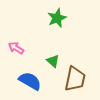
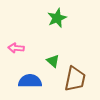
pink arrow: rotated 28 degrees counterclockwise
blue semicircle: rotated 30 degrees counterclockwise
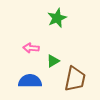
pink arrow: moved 15 px right
green triangle: rotated 48 degrees clockwise
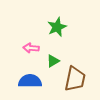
green star: moved 9 px down
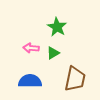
green star: rotated 18 degrees counterclockwise
green triangle: moved 8 px up
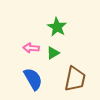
blue semicircle: moved 3 px right, 2 px up; rotated 60 degrees clockwise
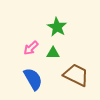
pink arrow: rotated 49 degrees counterclockwise
green triangle: rotated 32 degrees clockwise
brown trapezoid: moved 1 px right, 4 px up; rotated 76 degrees counterclockwise
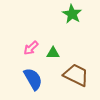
green star: moved 15 px right, 13 px up
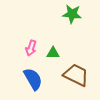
green star: rotated 24 degrees counterclockwise
pink arrow: rotated 28 degrees counterclockwise
